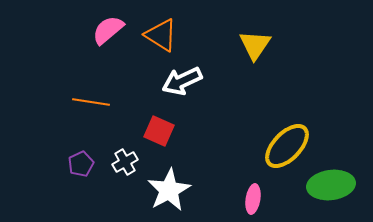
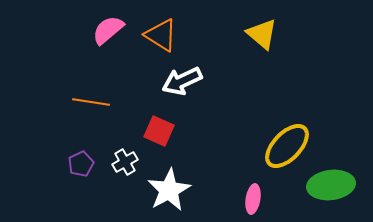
yellow triangle: moved 7 px right, 11 px up; rotated 24 degrees counterclockwise
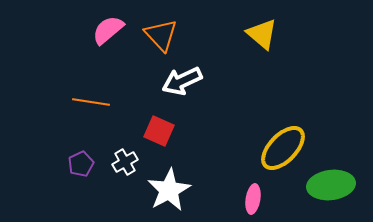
orange triangle: rotated 15 degrees clockwise
yellow ellipse: moved 4 px left, 2 px down
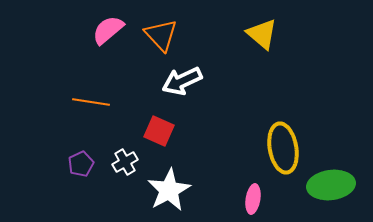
yellow ellipse: rotated 54 degrees counterclockwise
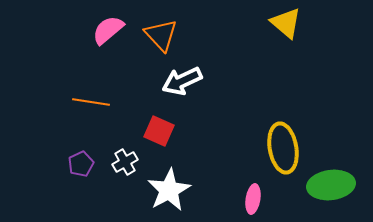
yellow triangle: moved 24 px right, 11 px up
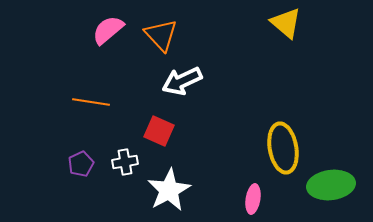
white cross: rotated 20 degrees clockwise
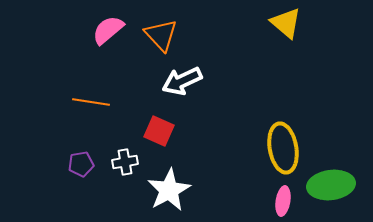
purple pentagon: rotated 15 degrees clockwise
pink ellipse: moved 30 px right, 2 px down
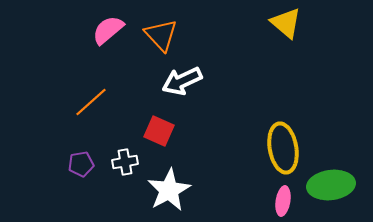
orange line: rotated 51 degrees counterclockwise
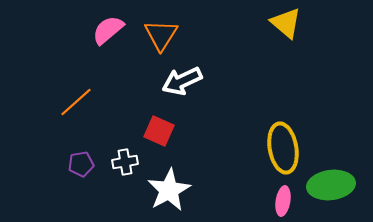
orange triangle: rotated 15 degrees clockwise
orange line: moved 15 px left
